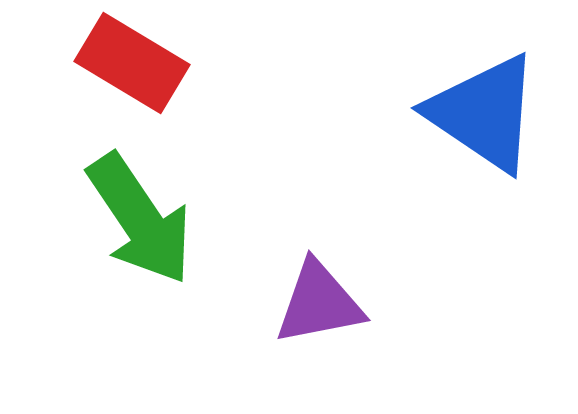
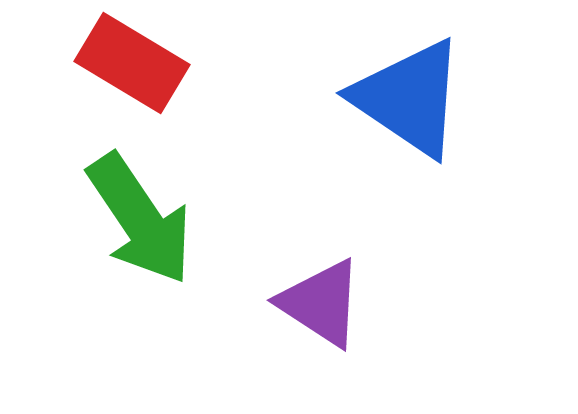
blue triangle: moved 75 px left, 15 px up
purple triangle: moved 2 px right; rotated 44 degrees clockwise
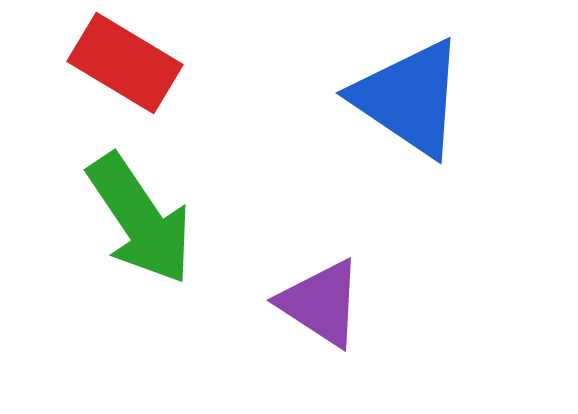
red rectangle: moved 7 px left
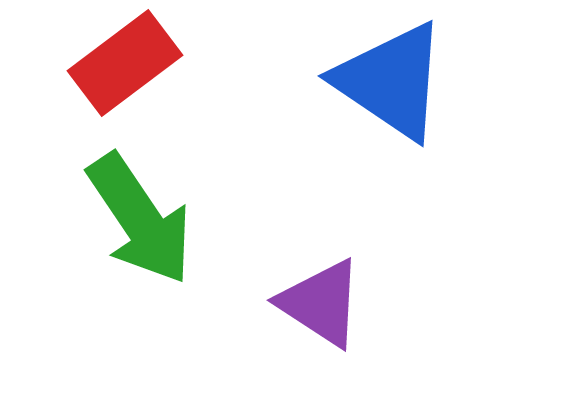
red rectangle: rotated 68 degrees counterclockwise
blue triangle: moved 18 px left, 17 px up
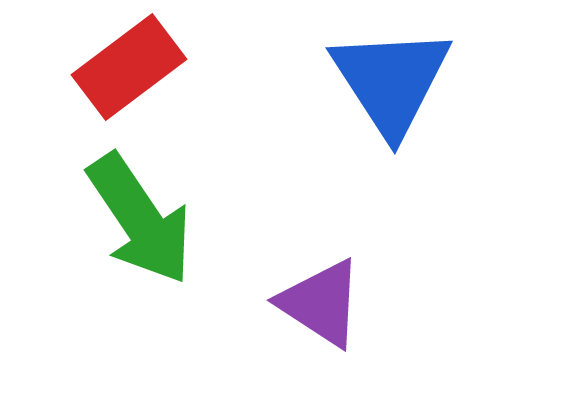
red rectangle: moved 4 px right, 4 px down
blue triangle: rotated 23 degrees clockwise
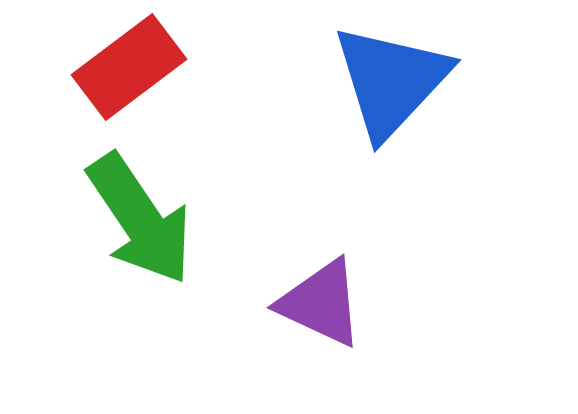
blue triangle: rotated 16 degrees clockwise
purple triangle: rotated 8 degrees counterclockwise
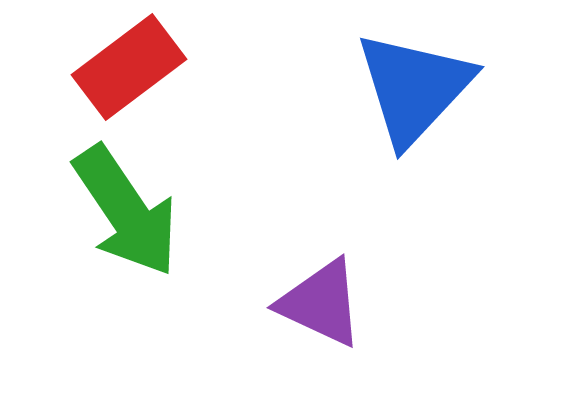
blue triangle: moved 23 px right, 7 px down
green arrow: moved 14 px left, 8 px up
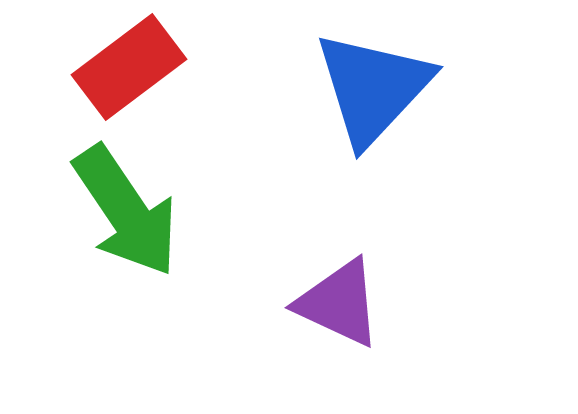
blue triangle: moved 41 px left
purple triangle: moved 18 px right
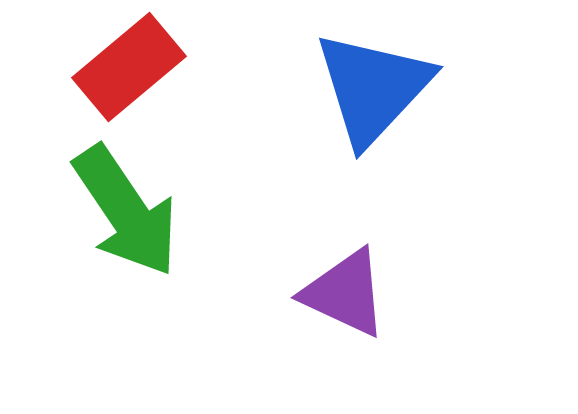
red rectangle: rotated 3 degrees counterclockwise
purple triangle: moved 6 px right, 10 px up
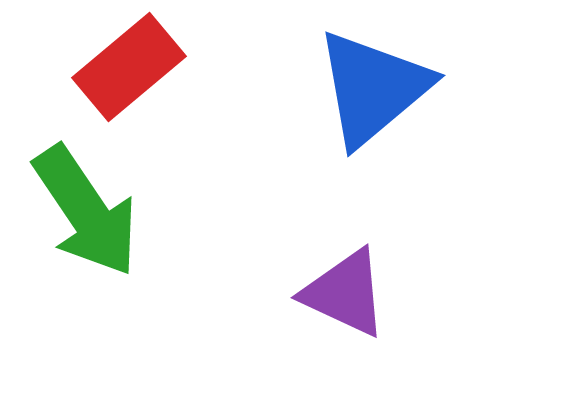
blue triangle: rotated 7 degrees clockwise
green arrow: moved 40 px left
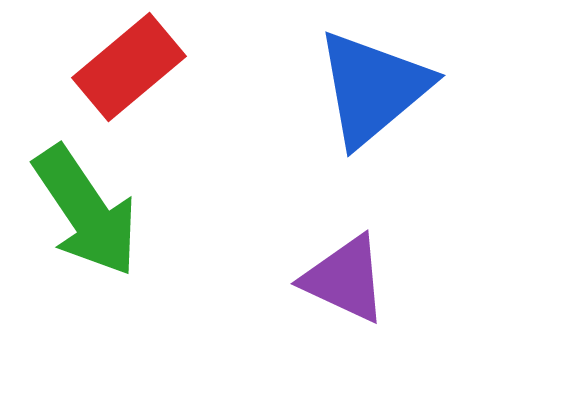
purple triangle: moved 14 px up
